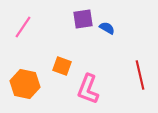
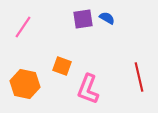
blue semicircle: moved 10 px up
red line: moved 1 px left, 2 px down
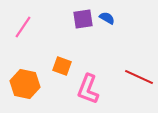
red line: rotated 52 degrees counterclockwise
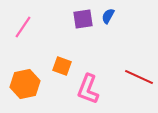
blue semicircle: moved 1 px right, 2 px up; rotated 91 degrees counterclockwise
orange hexagon: rotated 24 degrees counterclockwise
